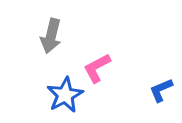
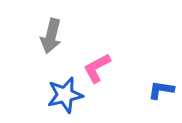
blue L-shape: rotated 32 degrees clockwise
blue star: rotated 15 degrees clockwise
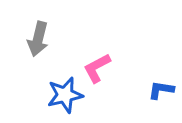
gray arrow: moved 13 px left, 3 px down
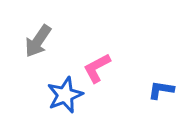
gray arrow: moved 2 px down; rotated 20 degrees clockwise
blue star: rotated 9 degrees counterclockwise
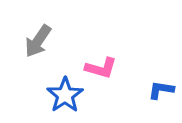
pink L-shape: moved 4 px right; rotated 136 degrees counterclockwise
blue star: rotated 12 degrees counterclockwise
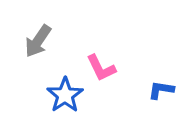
pink L-shape: rotated 48 degrees clockwise
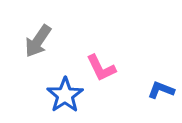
blue L-shape: rotated 12 degrees clockwise
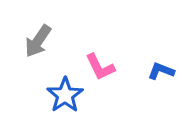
pink L-shape: moved 1 px left, 1 px up
blue L-shape: moved 19 px up
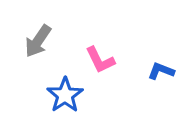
pink L-shape: moved 7 px up
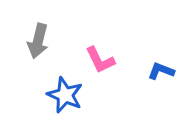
gray arrow: rotated 20 degrees counterclockwise
blue star: rotated 15 degrees counterclockwise
